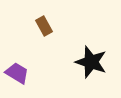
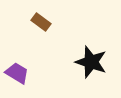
brown rectangle: moved 3 px left, 4 px up; rotated 24 degrees counterclockwise
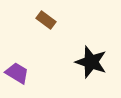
brown rectangle: moved 5 px right, 2 px up
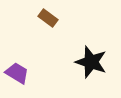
brown rectangle: moved 2 px right, 2 px up
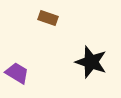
brown rectangle: rotated 18 degrees counterclockwise
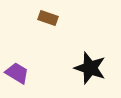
black star: moved 1 px left, 6 px down
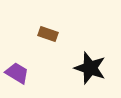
brown rectangle: moved 16 px down
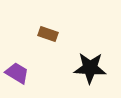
black star: rotated 16 degrees counterclockwise
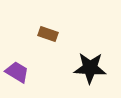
purple trapezoid: moved 1 px up
